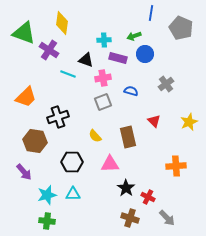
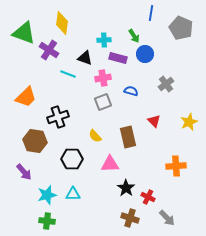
green arrow: rotated 104 degrees counterclockwise
black triangle: moved 1 px left, 2 px up
black hexagon: moved 3 px up
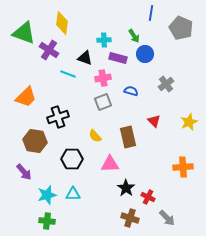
orange cross: moved 7 px right, 1 px down
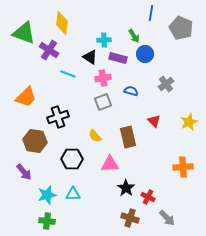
black triangle: moved 5 px right, 1 px up; rotated 14 degrees clockwise
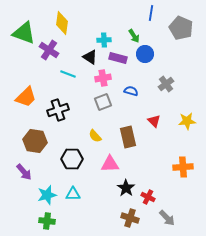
black cross: moved 7 px up
yellow star: moved 2 px left, 1 px up; rotated 18 degrees clockwise
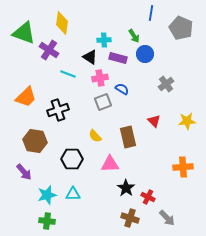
pink cross: moved 3 px left
blue semicircle: moved 9 px left, 2 px up; rotated 16 degrees clockwise
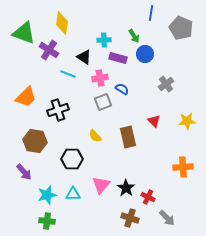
black triangle: moved 6 px left
pink triangle: moved 9 px left, 21 px down; rotated 48 degrees counterclockwise
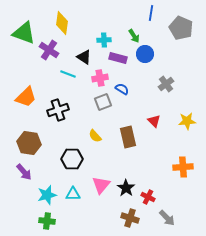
brown hexagon: moved 6 px left, 2 px down
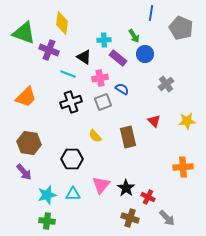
purple cross: rotated 12 degrees counterclockwise
purple rectangle: rotated 24 degrees clockwise
black cross: moved 13 px right, 8 px up
